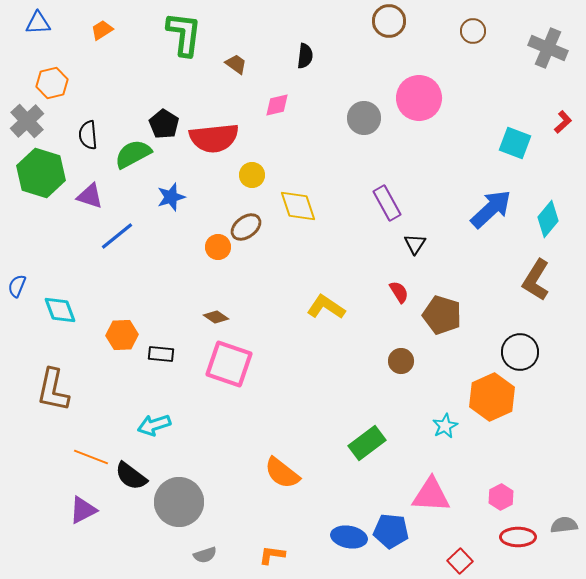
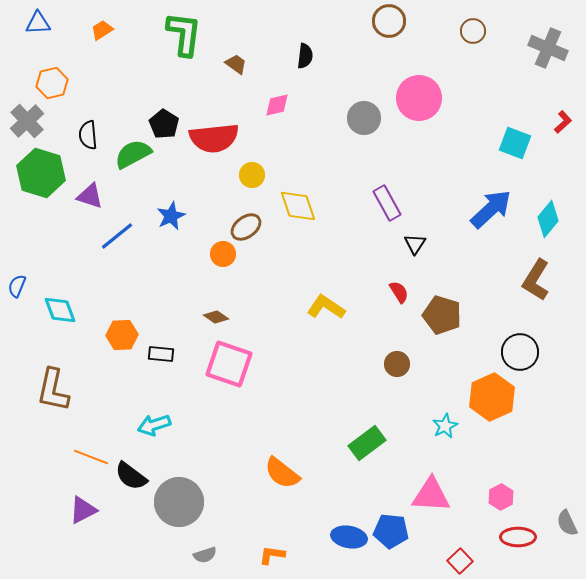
blue star at (171, 197): moved 19 px down; rotated 8 degrees counterclockwise
orange circle at (218, 247): moved 5 px right, 7 px down
brown circle at (401, 361): moved 4 px left, 3 px down
gray semicircle at (564, 525): moved 3 px right, 2 px up; rotated 108 degrees counterclockwise
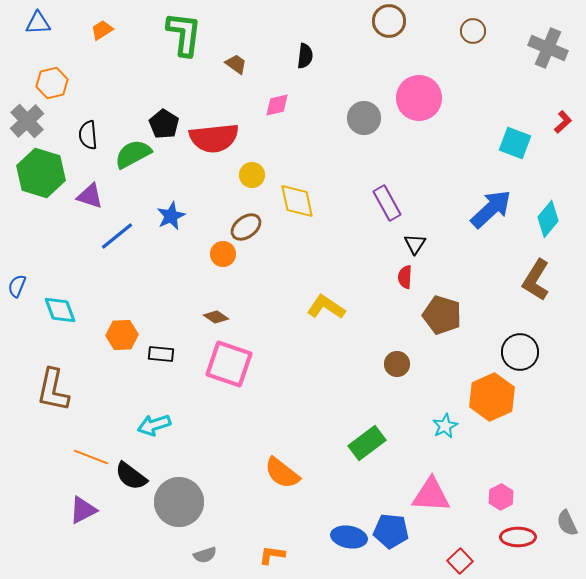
yellow diamond at (298, 206): moved 1 px left, 5 px up; rotated 6 degrees clockwise
red semicircle at (399, 292): moved 6 px right, 15 px up; rotated 145 degrees counterclockwise
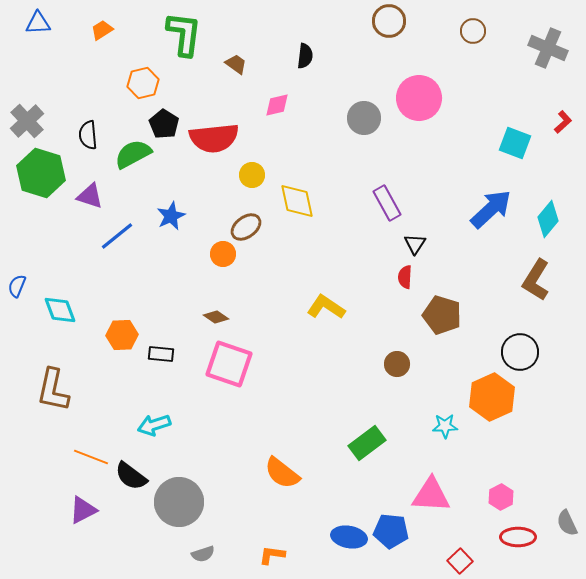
orange hexagon at (52, 83): moved 91 px right
cyan star at (445, 426): rotated 25 degrees clockwise
gray semicircle at (205, 555): moved 2 px left, 1 px up
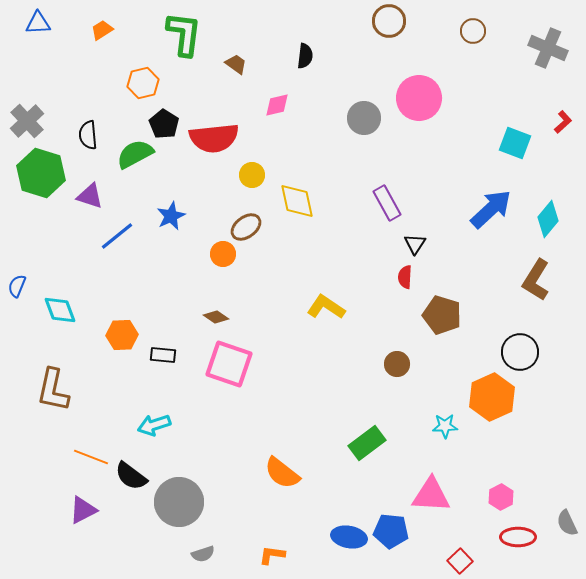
green semicircle at (133, 154): moved 2 px right
black rectangle at (161, 354): moved 2 px right, 1 px down
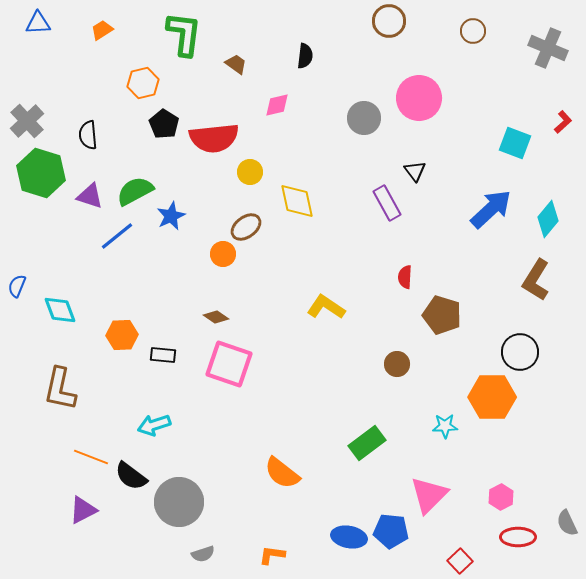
green semicircle at (135, 154): moved 37 px down
yellow circle at (252, 175): moved 2 px left, 3 px up
black triangle at (415, 244): moved 73 px up; rotated 10 degrees counterclockwise
brown L-shape at (53, 390): moved 7 px right, 1 px up
orange hexagon at (492, 397): rotated 24 degrees clockwise
pink triangle at (431, 495): moved 2 px left; rotated 48 degrees counterclockwise
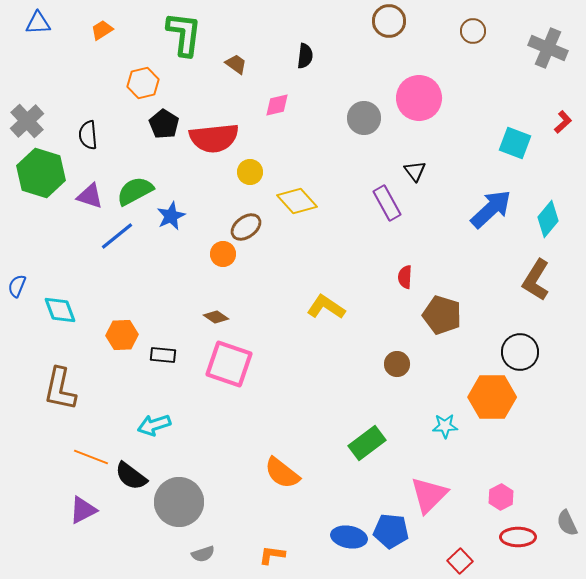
yellow diamond at (297, 201): rotated 30 degrees counterclockwise
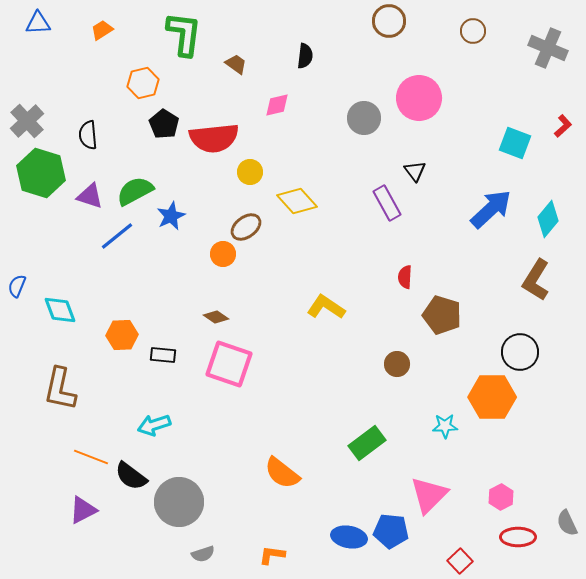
red L-shape at (563, 122): moved 4 px down
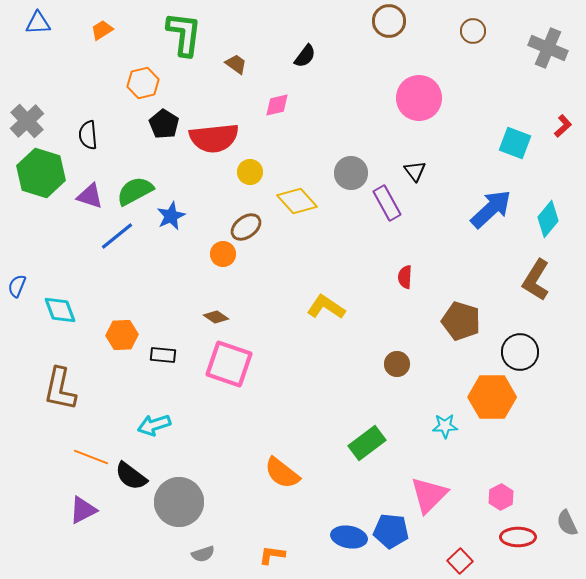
black semicircle at (305, 56): rotated 30 degrees clockwise
gray circle at (364, 118): moved 13 px left, 55 px down
brown pentagon at (442, 315): moved 19 px right, 6 px down
